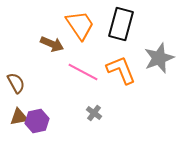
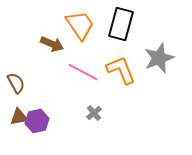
gray cross: rotated 14 degrees clockwise
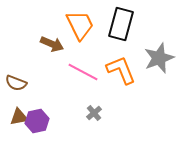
orange trapezoid: rotated 8 degrees clockwise
brown semicircle: rotated 140 degrees clockwise
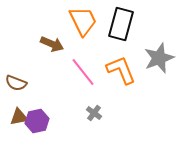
orange trapezoid: moved 3 px right, 4 px up
pink line: rotated 24 degrees clockwise
gray cross: rotated 14 degrees counterclockwise
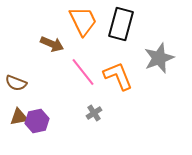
orange L-shape: moved 3 px left, 6 px down
gray cross: rotated 21 degrees clockwise
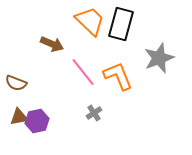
orange trapezoid: moved 7 px right; rotated 20 degrees counterclockwise
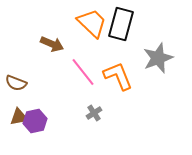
orange trapezoid: moved 2 px right, 2 px down
gray star: moved 1 px left
purple hexagon: moved 2 px left
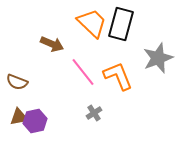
brown semicircle: moved 1 px right, 1 px up
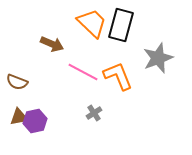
black rectangle: moved 1 px down
pink line: rotated 24 degrees counterclockwise
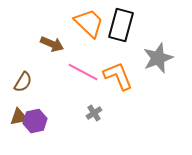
orange trapezoid: moved 3 px left
brown semicircle: moved 6 px right; rotated 80 degrees counterclockwise
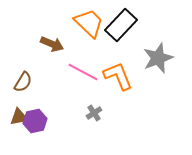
black rectangle: rotated 28 degrees clockwise
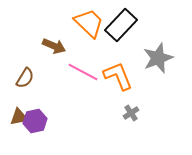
brown arrow: moved 2 px right, 2 px down
brown semicircle: moved 2 px right, 4 px up
gray cross: moved 37 px right
